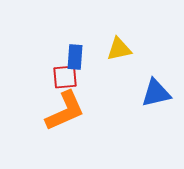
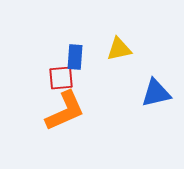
red square: moved 4 px left, 1 px down
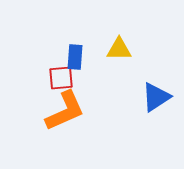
yellow triangle: rotated 12 degrees clockwise
blue triangle: moved 4 px down; rotated 20 degrees counterclockwise
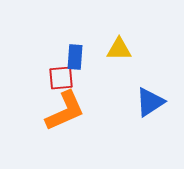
blue triangle: moved 6 px left, 5 px down
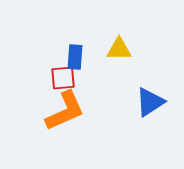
red square: moved 2 px right
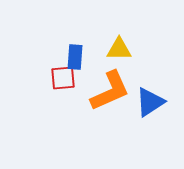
orange L-shape: moved 45 px right, 20 px up
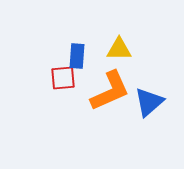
blue rectangle: moved 2 px right, 1 px up
blue triangle: moved 1 px left; rotated 8 degrees counterclockwise
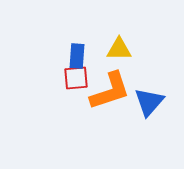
red square: moved 13 px right
orange L-shape: rotated 6 degrees clockwise
blue triangle: rotated 8 degrees counterclockwise
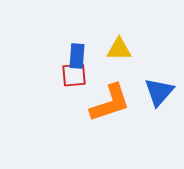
red square: moved 2 px left, 3 px up
orange L-shape: moved 12 px down
blue triangle: moved 10 px right, 10 px up
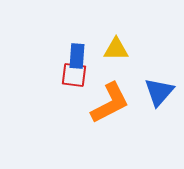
yellow triangle: moved 3 px left
red square: rotated 12 degrees clockwise
orange L-shape: rotated 9 degrees counterclockwise
